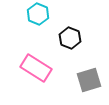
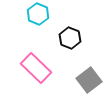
pink rectangle: rotated 12 degrees clockwise
gray square: rotated 20 degrees counterclockwise
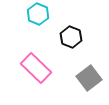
black hexagon: moved 1 px right, 1 px up
gray square: moved 2 px up
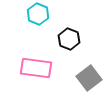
black hexagon: moved 2 px left, 2 px down
pink rectangle: rotated 36 degrees counterclockwise
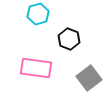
cyan hexagon: rotated 20 degrees clockwise
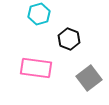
cyan hexagon: moved 1 px right
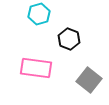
gray square: moved 2 px down; rotated 15 degrees counterclockwise
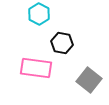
cyan hexagon: rotated 15 degrees counterclockwise
black hexagon: moved 7 px left, 4 px down; rotated 10 degrees counterclockwise
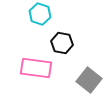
cyan hexagon: moved 1 px right; rotated 10 degrees counterclockwise
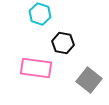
black hexagon: moved 1 px right
